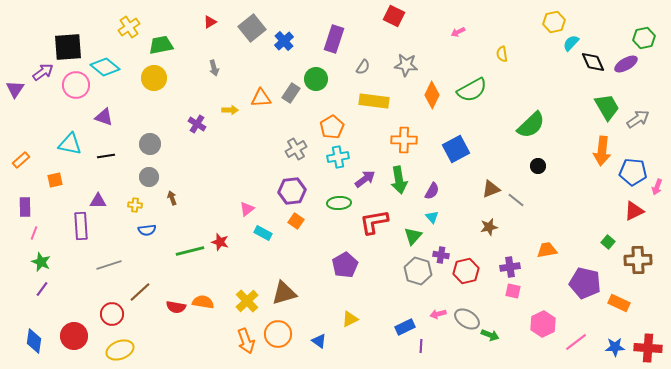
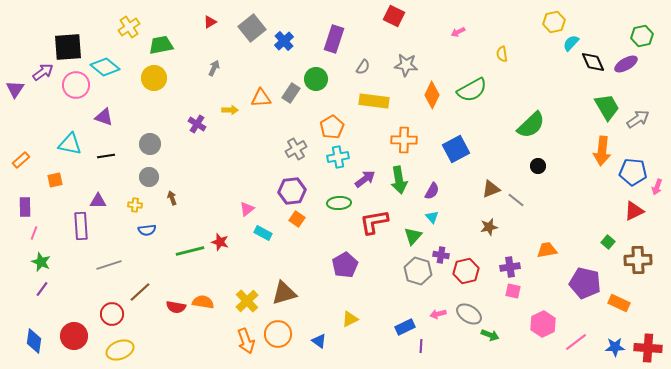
green hexagon at (644, 38): moved 2 px left, 2 px up
gray arrow at (214, 68): rotated 140 degrees counterclockwise
orange square at (296, 221): moved 1 px right, 2 px up
gray ellipse at (467, 319): moved 2 px right, 5 px up
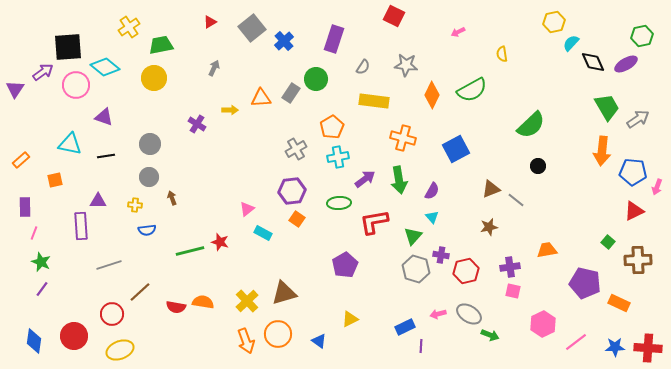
orange cross at (404, 140): moved 1 px left, 2 px up; rotated 15 degrees clockwise
gray hexagon at (418, 271): moved 2 px left, 2 px up
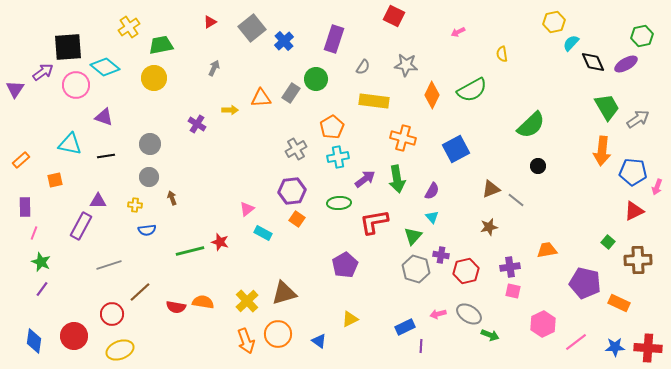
green arrow at (399, 180): moved 2 px left, 1 px up
purple rectangle at (81, 226): rotated 32 degrees clockwise
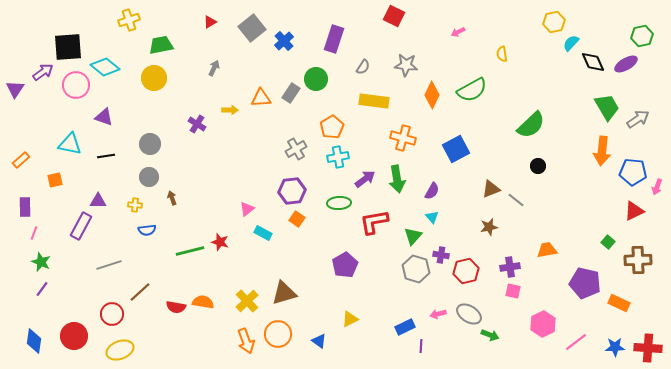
yellow cross at (129, 27): moved 7 px up; rotated 15 degrees clockwise
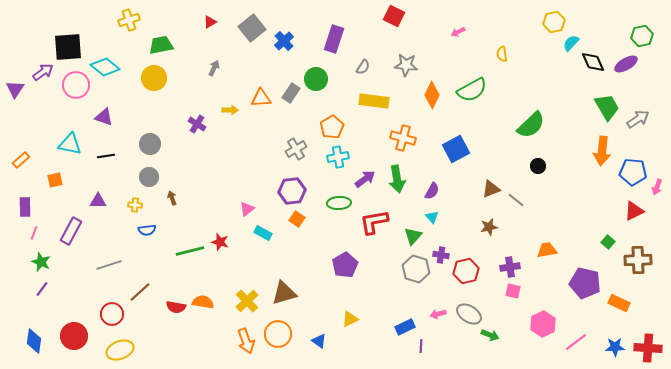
purple rectangle at (81, 226): moved 10 px left, 5 px down
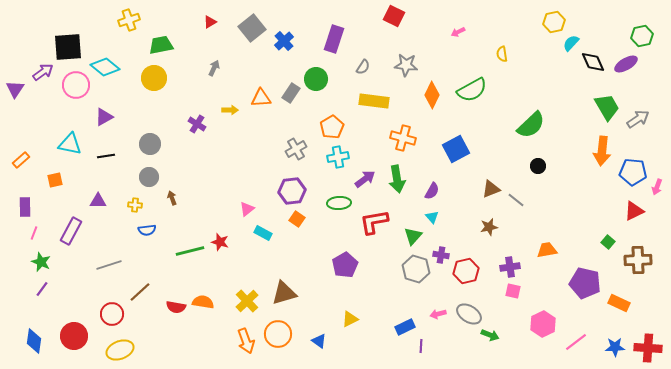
purple triangle at (104, 117): rotated 48 degrees counterclockwise
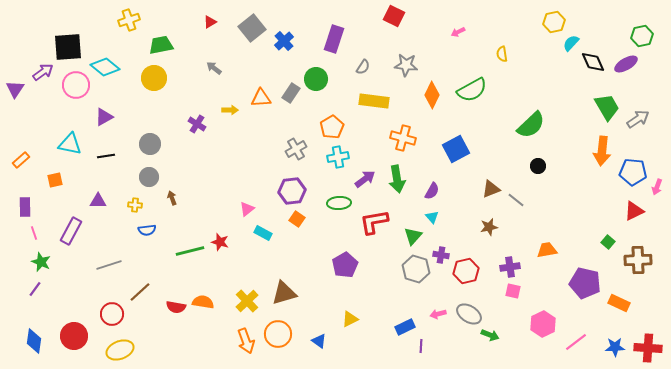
gray arrow at (214, 68): rotated 77 degrees counterclockwise
pink line at (34, 233): rotated 40 degrees counterclockwise
purple line at (42, 289): moved 7 px left
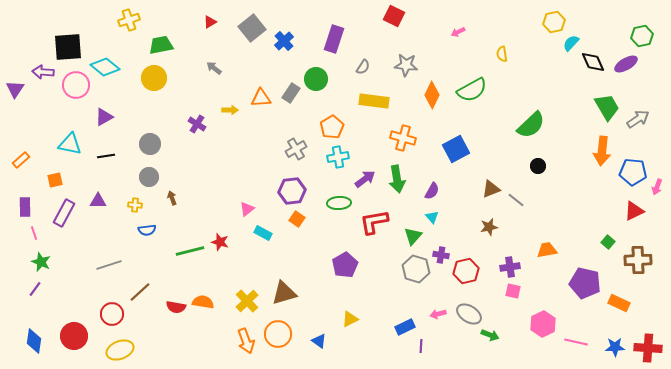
purple arrow at (43, 72): rotated 140 degrees counterclockwise
purple rectangle at (71, 231): moved 7 px left, 18 px up
pink line at (576, 342): rotated 50 degrees clockwise
